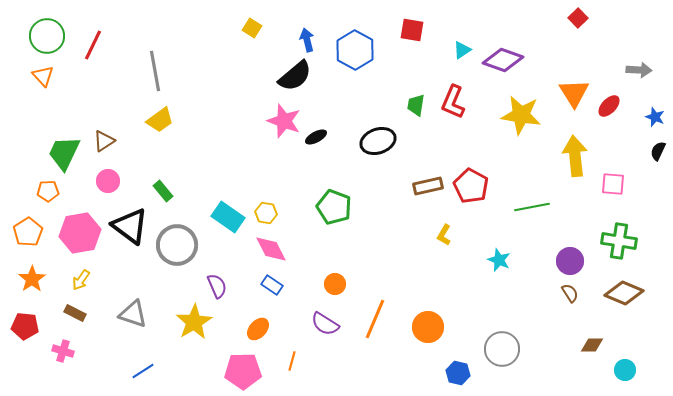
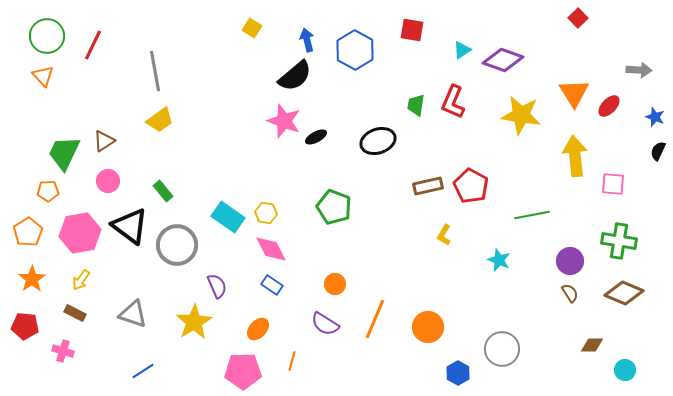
green line at (532, 207): moved 8 px down
blue hexagon at (458, 373): rotated 15 degrees clockwise
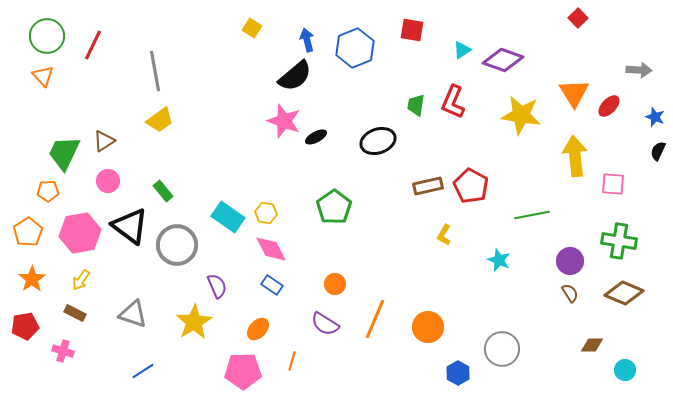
blue hexagon at (355, 50): moved 2 px up; rotated 9 degrees clockwise
green pentagon at (334, 207): rotated 16 degrees clockwise
red pentagon at (25, 326): rotated 16 degrees counterclockwise
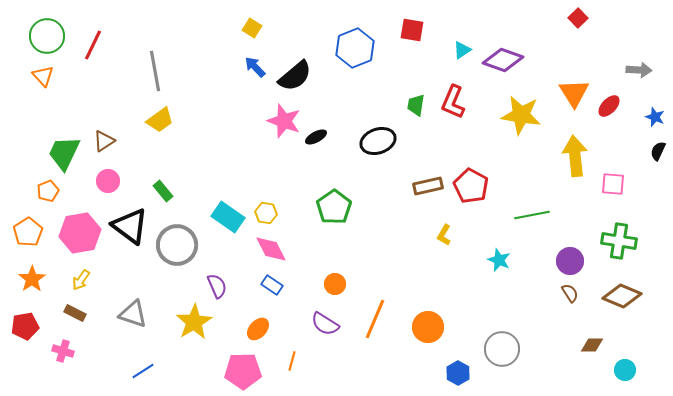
blue arrow at (307, 40): moved 52 px left, 27 px down; rotated 30 degrees counterclockwise
orange pentagon at (48, 191): rotated 20 degrees counterclockwise
brown diamond at (624, 293): moved 2 px left, 3 px down
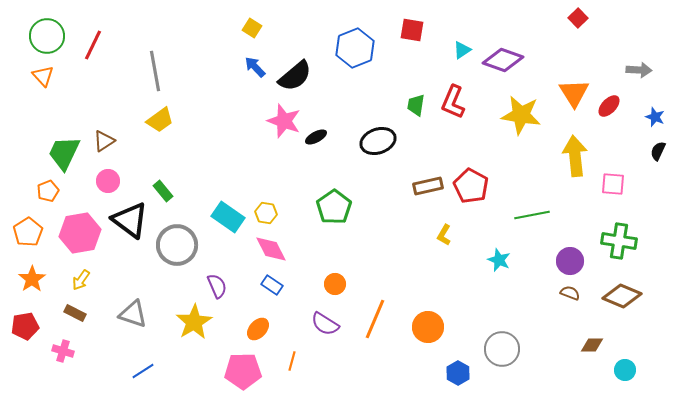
black triangle at (130, 226): moved 6 px up
brown semicircle at (570, 293): rotated 36 degrees counterclockwise
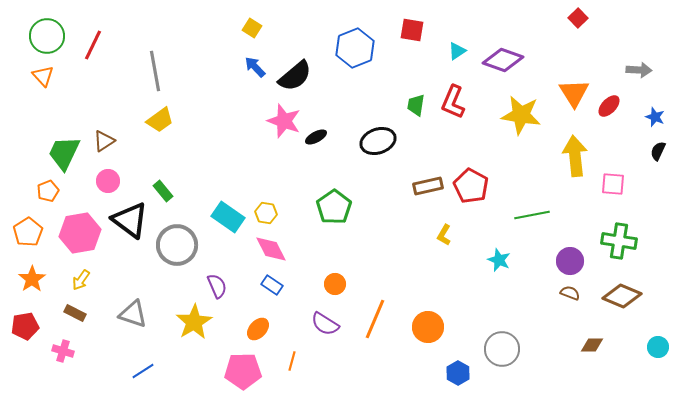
cyan triangle at (462, 50): moved 5 px left, 1 px down
cyan circle at (625, 370): moved 33 px right, 23 px up
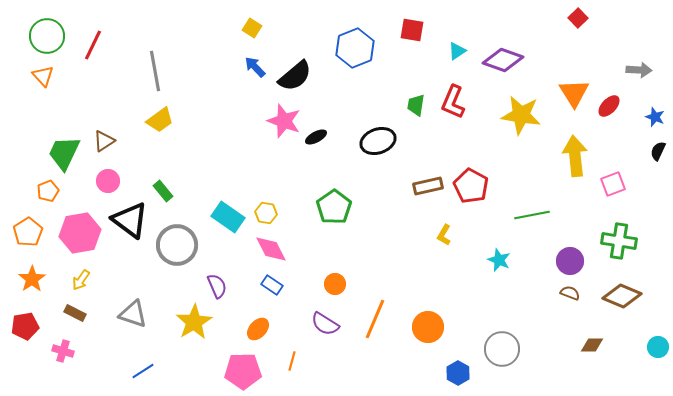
pink square at (613, 184): rotated 25 degrees counterclockwise
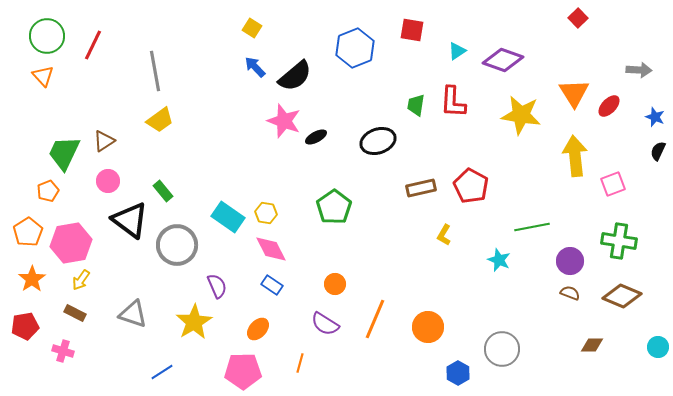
red L-shape at (453, 102): rotated 20 degrees counterclockwise
brown rectangle at (428, 186): moved 7 px left, 2 px down
green line at (532, 215): moved 12 px down
pink hexagon at (80, 233): moved 9 px left, 10 px down
orange line at (292, 361): moved 8 px right, 2 px down
blue line at (143, 371): moved 19 px right, 1 px down
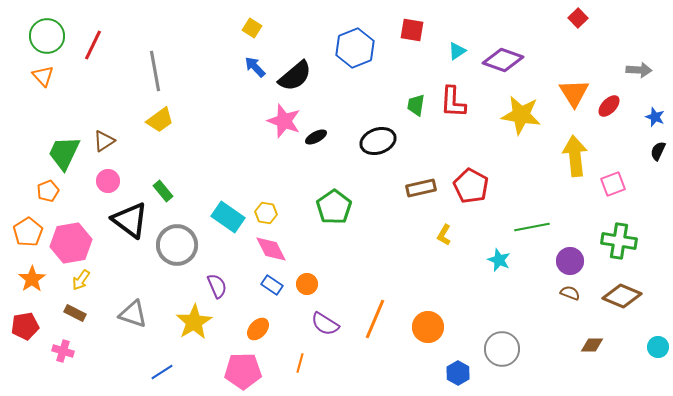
orange circle at (335, 284): moved 28 px left
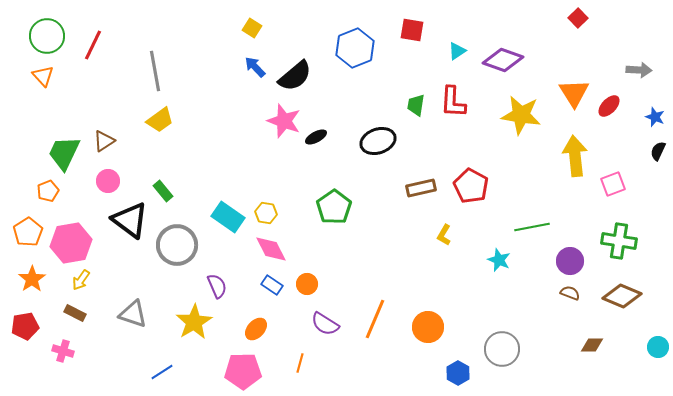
orange ellipse at (258, 329): moved 2 px left
